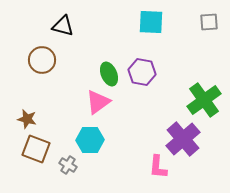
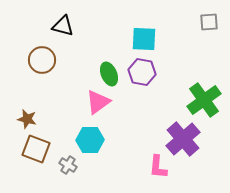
cyan square: moved 7 px left, 17 px down
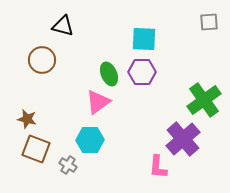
purple hexagon: rotated 12 degrees counterclockwise
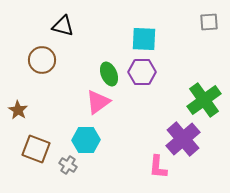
brown star: moved 9 px left, 9 px up; rotated 18 degrees clockwise
cyan hexagon: moved 4 px left
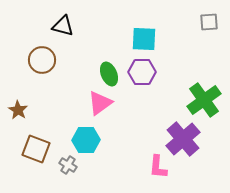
pink triangle: moved 2 px right, 1 px down
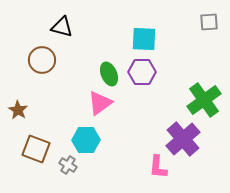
black triangle: moved 1 px left, 1 px down
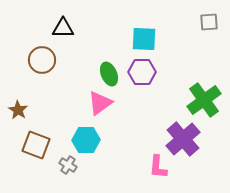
black triangle: moved 1 px right, 1 px down; rotated 15 degrees counterclockwise
brown square: moved 4 px up
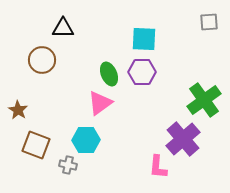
gray cross: rotated 18 degrees counterclockwise
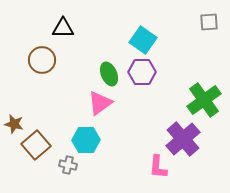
cyan square: moved 1 px left, 1 px down; rotated 32 degrees clockwise
brown star: moved 4 px left, 14 px down; rotated 18 degrees counterclockwise
brown square: rotated 28 degrees clockwise
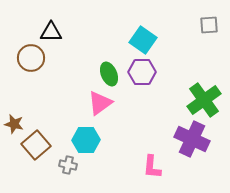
gray square: moved 3 px down
black triangle: moved 12 px left, 4 px down
brown circle: moved 11 px left, 2 px up
purple cross: moved 9 px right; rotated 24 degrees counterclockwise
pink L-shape: moved 6 px left
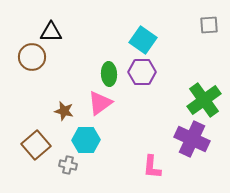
brown circle: moved 1 px right, 1 px up
green ellipse: rotated 20 degrees clockwise
brown star: moved 50 px right, 13 px up
